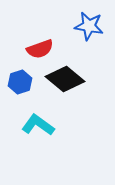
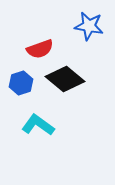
blue hexagon: moved 1 px right, 1 px down
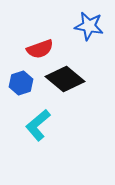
cyan L-shape: rotated 76 degrees counterclockwise
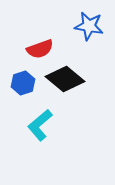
blue hexagon: moved 2 px right
cyan L-shape: moved 2 px right
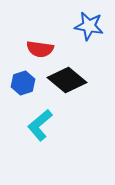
red semicircle: rotated 28 degrees clockwise
black diamond: moved 2 px right, 1 px down
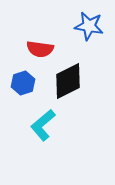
black diamond: moved 1 px right, 1 px down; rotated 66 degrees counterclockwise
cyan L-shape: moved 3 px right
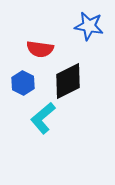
blue hexagon: rotated 15 degrees counterclockwise
cyan L-shape: moved 7 px up
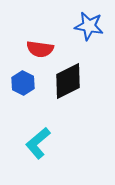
cyan L-shape: moved 5 px left, 25 px down
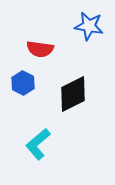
black diamond: moved 5 px right, 13 px down
cyan L-shape: moved 1 px down
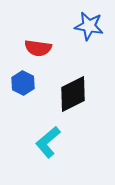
red semicircle: moved 2 px left, 1 px up
cyan L-shape: moved 10 px right, 2 px up
